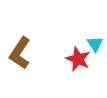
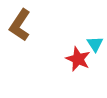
brown L-shape: moved 28 px up
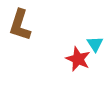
brown L-shape: rotated 16 degrees counterclockwise
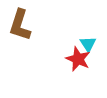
cyan triangle: moved 7 px left
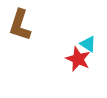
cyan triangle: rotated 24 degrees counterclockwise
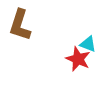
cyan triangle: rotated 12 degrees counterclockwise
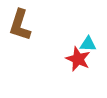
cyan triangle: rotated 18 degrees counterclockwise
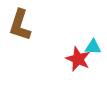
cyan triangle: moved 5 px right, 3 px down
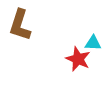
cyan triangle: moved 4 px up
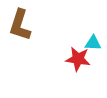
red star: rotated 15 degrees counterclockwise
